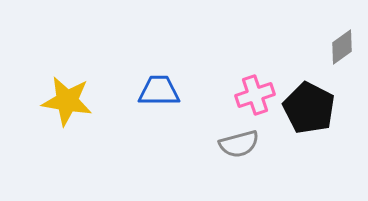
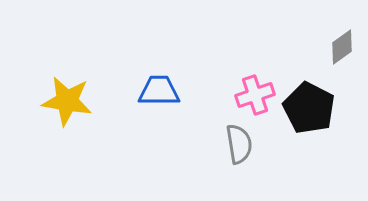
gray semicircle: rotated 84 degrees counterclockwise
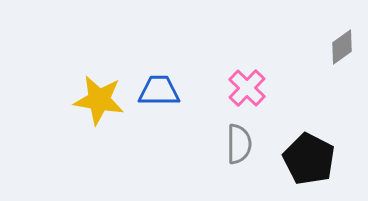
pink cross: moved 8 px left, 7 px up; rotated 27 degrees counterclockwise
yellow star: moved 32 px right, 1 px up
black pentagon: moved 51 px down
gray semicircle: rotated 9 degrees clockwise
